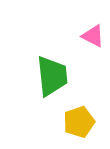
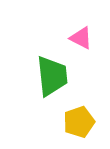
pink triangle: moved 12 px left, 2 px down
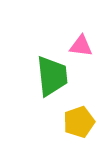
pink triangle: moved 8 px down; rotated 20 degrees counterclockwise
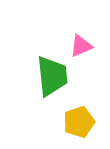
pink triangle: rotated 30 degrees counterclockwise
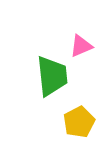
yellow pentagon: rotated 8 degrees counterclockwise
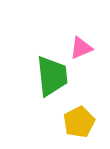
pink triangle: moved 2 px down
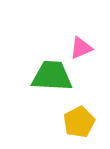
green trapezoid: rotated 81 degrees counterclockwise
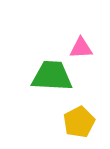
pink triangle: rotated 20 degrees clockwise
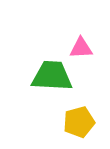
yellow pentagon: rotated 12 degrees clockwise
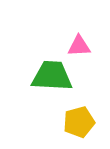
pink triangle: moved 2 px left, 2 px up
